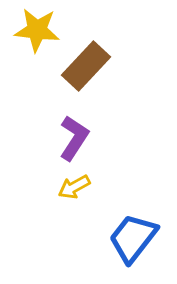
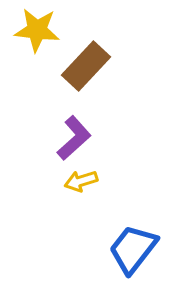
purple L-shape: rotated 15 degrees clockwise
yellow arrow: moved 7 px right, 6 px up; rotated 12 degrees clockwise
blue trapezoid: moved 11 px down
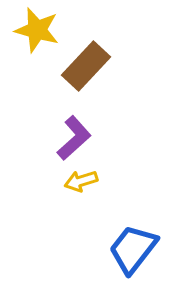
yellow star: rotated 9 degrees clockwise
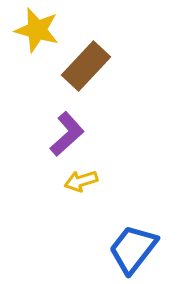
purple L-shape: moved 7 px left, 4 px up
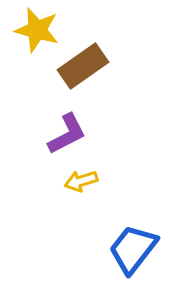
brown rectangle: moved 3 px left; rotated 12 degrees clockwise
purple L-shape: rotated 15 degrees clockwise
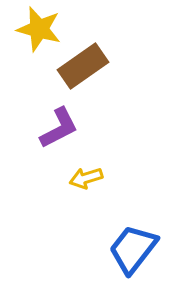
yellow star: moved 2 px right, 1 px up
purple L-shape: moved 8 px left, 6 px up
yellow arrow: moved 5 px right, 3 px up
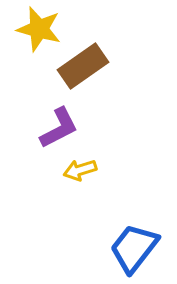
yellow arrow: moved 6 px left, 8 px up
blue trapezoid: moved 1 px right, 1 px up
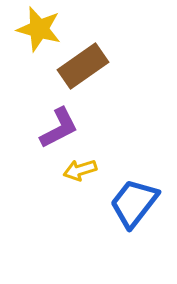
blue trapezoid: moved 45 px up
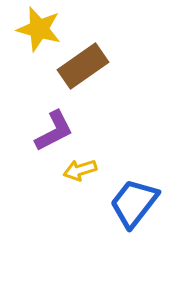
purple L-shape: moved 5 px left, 3 px down
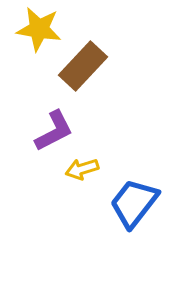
yellow star: rotated 6 degrees counterclockwise
brown rectangle: rotated 12 degrees counterclockwise
yellow arrow: moved 2 px right, 1 px up
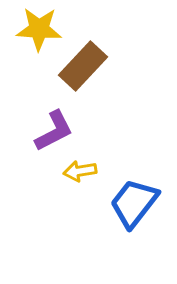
yellow star: rotated 6 degrees counterclockwise
yellow arrow: moved 2 px left, 2 px down; rotated 8 degrees clockwise
